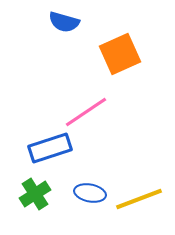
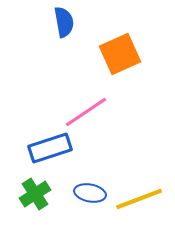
blue semicircle: rotated 116 degrees counterclockwise
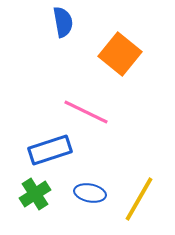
blue semicircle: moved 1 px left
orange square: rotated 27 degrees counterclockwise
pink line: rotated 60 degrees clockwise
blue rectangle: moved 2 px down
yellow line: rotated 39 degrees counterclockwise
